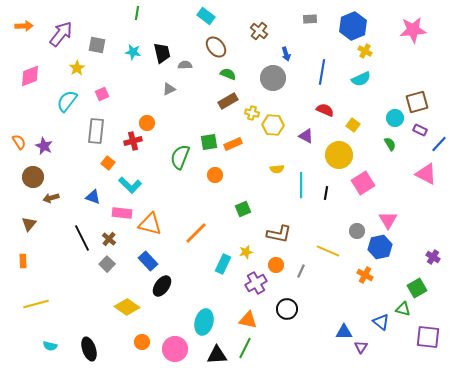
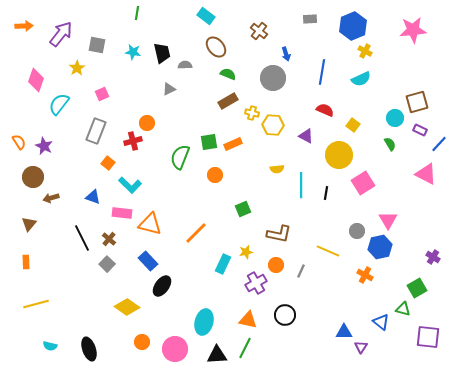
pink diamond at (30, 76): moved 6 px right, 4 px down; rotated 50 degrees counterclockwise
cyan semicircle at (67, 101): moved 8 px left, 3 px down
gray rectangle at (96, 131): rotated 15 degrees clockwise
orange rectangle at (23, 261): moved 3 px right, 1 px down
black circle at (287, 309): moved 2 px left, 6 px down
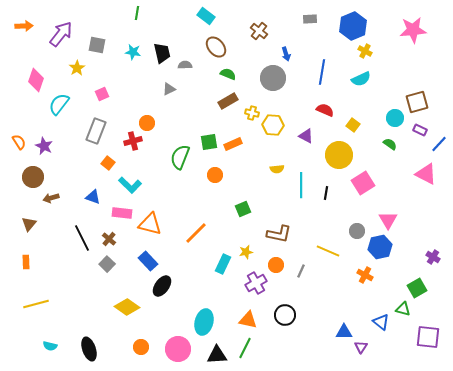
green semicircle at (390, 144): rotated 24 degrees counterclockwise
orange circle at (142, 342): moved 1 px left, 5 px down
pink circle at (175, 349): moved 3 px right
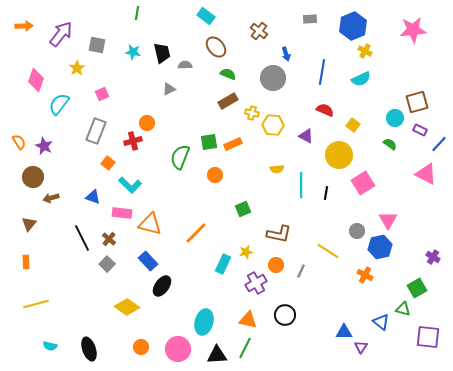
yellow line at (328, 251): rotated 10 degrees clockwise
